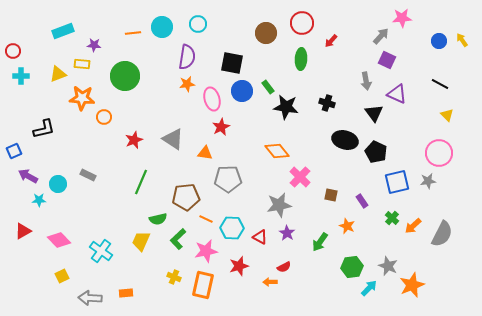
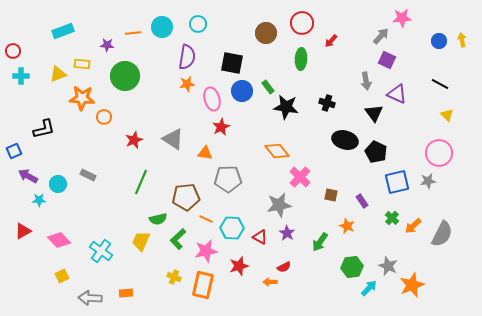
yellow arrow at (462, 40): rotated 24 degrees clockwise
purple star at (94, 45): moved 13 px right
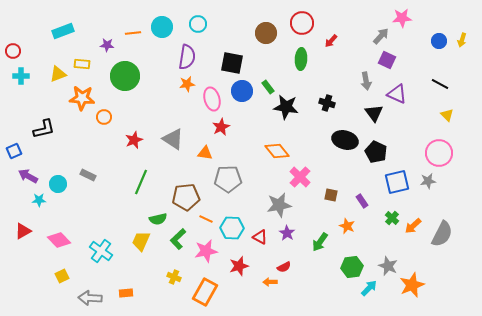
yellow arrow at (462, 40): rotated 152 degrees counterclockwise
orange rectangle at (203, 285): moved 2 px right, 7 px down; rotated 16 degrees clockwise
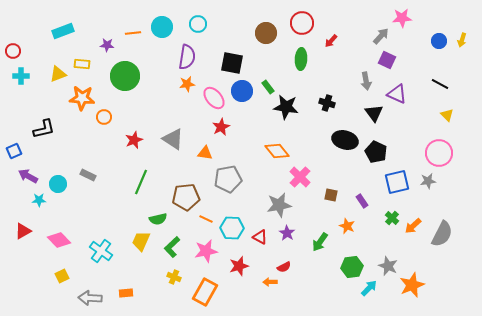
pink ellipse at (212, 99): moved 2 px right, 1 px up; rotated 25 degrees counterclockwise
gray pentagon at (228, 179): rotated 8 degrees counterclockwise
green L-shape at (178, 239): moved 6 px left, 8 px down
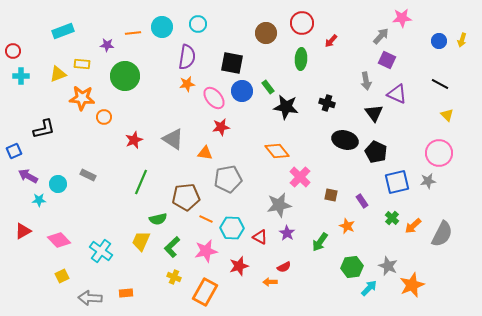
red star at (221, 127): rotated 18 degrees clockwise
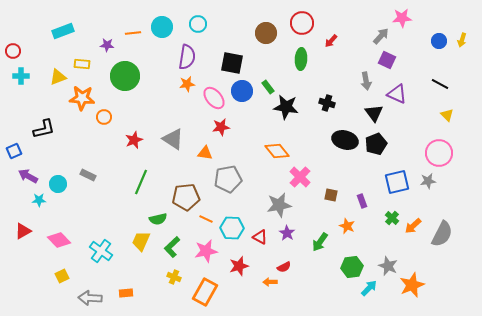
yellow triangle at (58, 74): moved 3 px down
black pentagon at (376, 152): moved 8 px up; rotated 25 degrees clockwise
purple rectangle at (362, 201): rotated 16 degrees clockwise
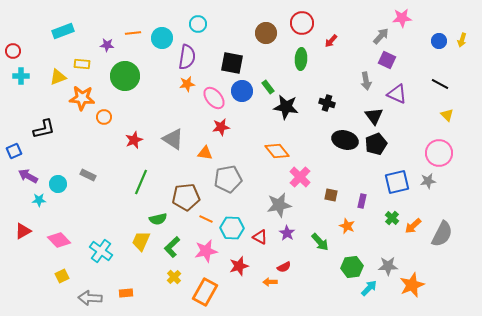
cyan circle at (162, 27): moved 11 px down
black triangle at (374, 113): moved 3 px down
purple rectangle at (362, 201): rotated 32 degrees clockwise
green arrow at (320, 242): rotated 78 degrees counterclockwise
gray star at (388, 266): rotated 24 degrees counterclockwise
yellow cross at (174, 277): rotated 24 degrees clockwise
